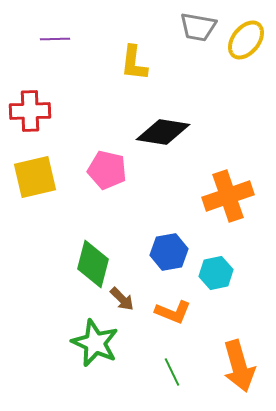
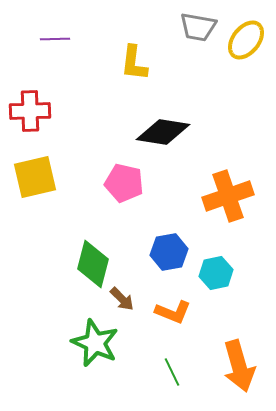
pink pentagon: moved 17 px right, 13 px down
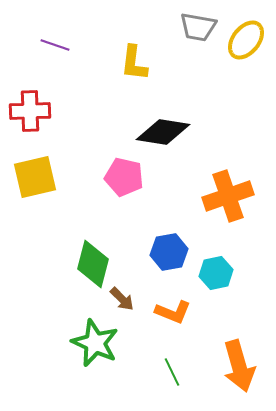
purple line: moved 6 px down; rotated 20 degrees clockwise
pink pentagon: moved 6 px up
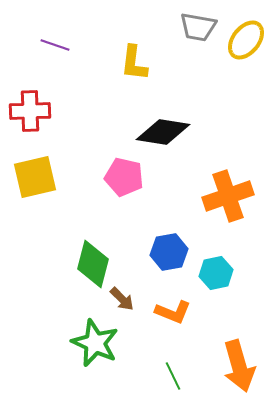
green line: moved 1 px right, 4 px down
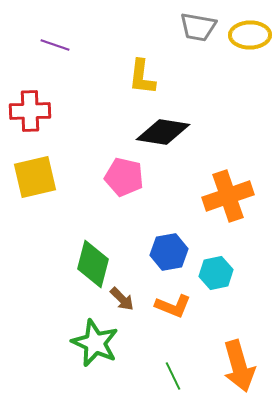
yellow ellipse: moved 4 px right, 5 px up; rotated 51 degrees clockwise
yellow L-shape: moved 8 px right, 14 px down
orange L-shape: moved 6 px up
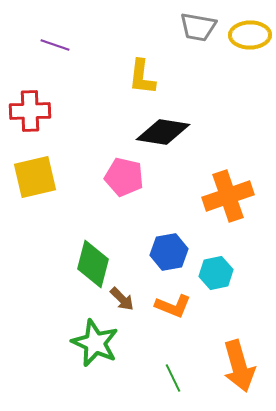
green line: moved 2 px down
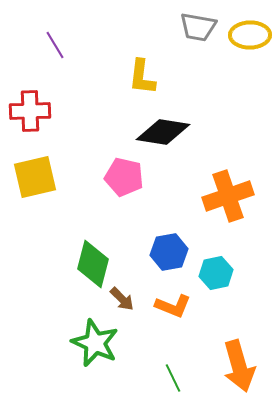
purple line: rotated 40 degrees clockwise
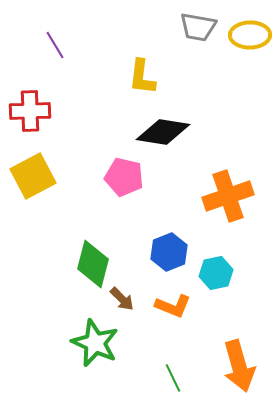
yellow square: moved 2 px left, 1 px up; rotated 15 degrees counterclockwise
blue hexagon: rotated 12 degrees counterclockwise
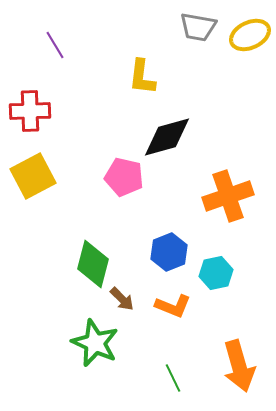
yellow ellipse: rotated 24 degrees counterclockwise
black diamond: moved 4 px right, 5 px down; rotated 24 degrees counterclockwise
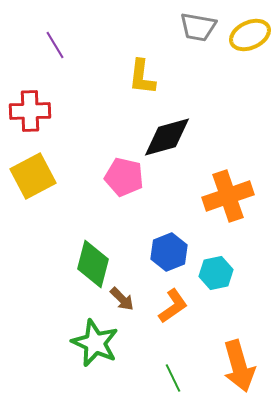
orange L-shape: rotated 57 degrees counterclockwise
